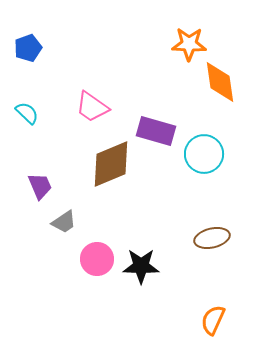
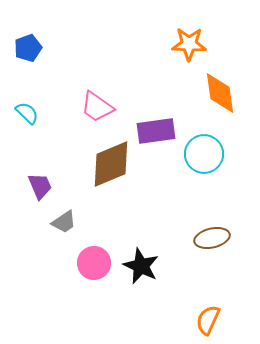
orange diamond: moved 11 px down
pink trapezoid: moved 5 px right
purple rectangle: rotated 24 degrees counterclockwise
pink circle: moved 3 px left, 4 px down
black star: rotated 24 degrees clockwise
orange semicircle: moved 5 px left
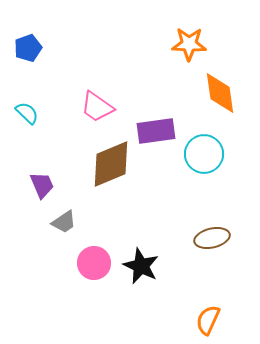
purple trapezoid: moved 2 px right, 1 px up
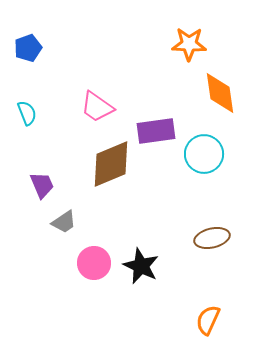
cyan semicircle: rotated 25 degrees clockwise
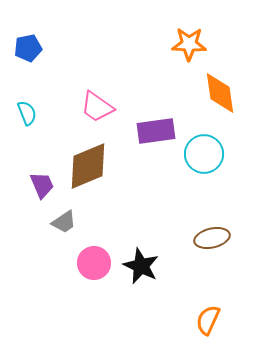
blue pentagon: rotated 8 degrees clockwise
brown diamond: moved 23 px left, 2 px down
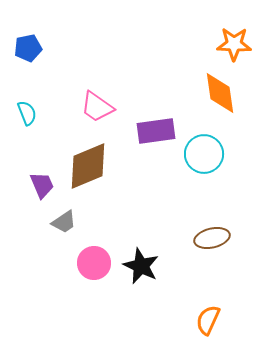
orange star: moved 45 px right
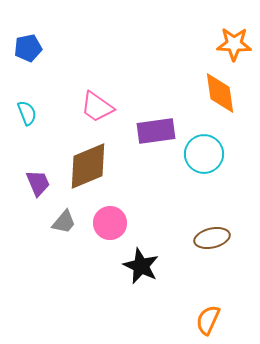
purple trapezoid: moved 4 px left, 2 px up
gray trapezoid: rotated 16 degrees counterclockwise
pink circle: moved 16 px right, 40 px up
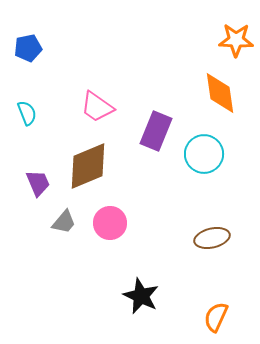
orange star: moved 2 px right, 4 px up
purple rectangle: rotated 60 degrees counterclockwise
black star: moved 30 px down
orange semicircle: moved 8 px right, 3 px up
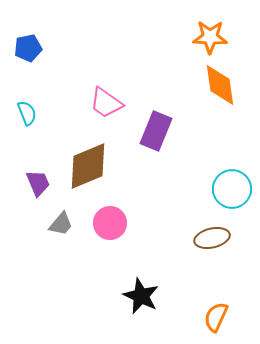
orange star: moved 26 px left, 3 px up
orange diamond: moved 8 px up
pink trapezoid: moved 9 px right, 4 px up
cyan circle: moved 28 px right, 35 px down
gray trapezoid: moved 3 px left, 2 px down
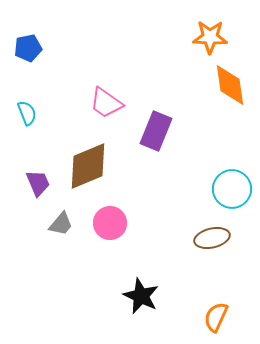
orange diamond: moved 10 px right
